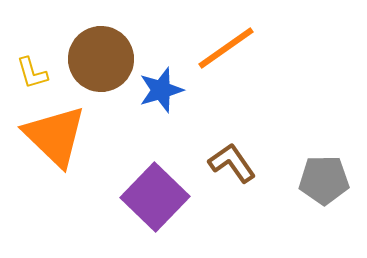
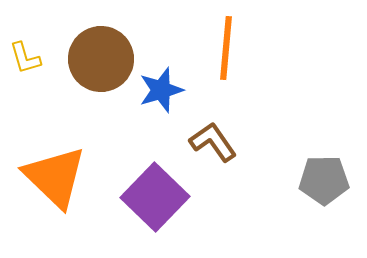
orange line: rotated 50 degrees counterclockwise
yellow L-shape: moved 7 px left, 15 px up
orange triangle: moved 41 px down
brown L-shape: moved 19 px left, 21 px up
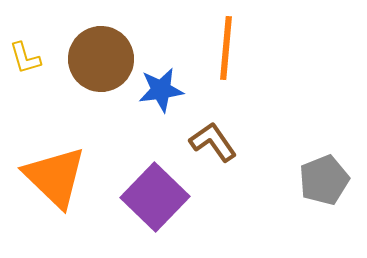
blue star: rotated 9 degrees clockwise
gray pentagon: rotated 21 degrees counterclockwise
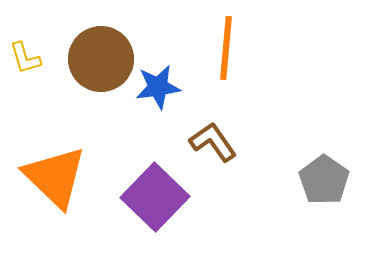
blue star: moved 3 px left, 3 px up
gray pentagon: rotated 15 degrees counterclockwise
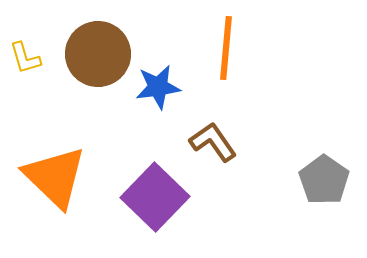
brown circle: moved 3 px left, 5 px up
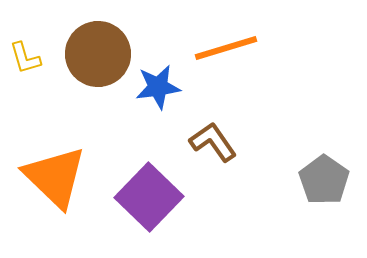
orange line: rotated 68 degrees clockwise
purple square: moved 6 px left
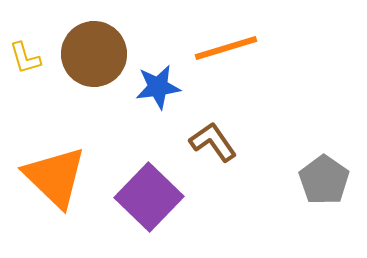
brown circle: moved 4 px left
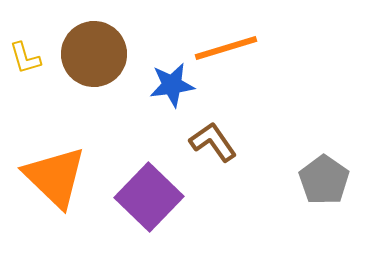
blue star: moved 14 px right, 2 px up
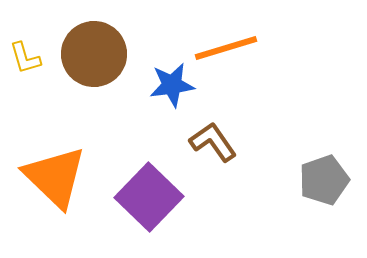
gray pentagon: rotated 18 degrees clockwise
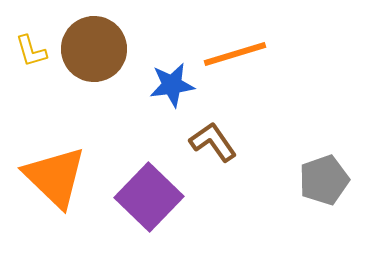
orange line: moved 9 px right, 6 px down
brown circle: moved 5 px up
yellow L-shape: moved 6 px right, 7 px up
